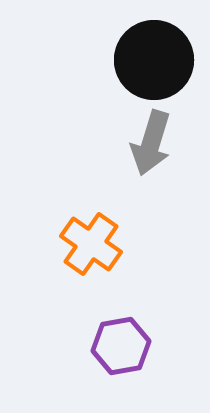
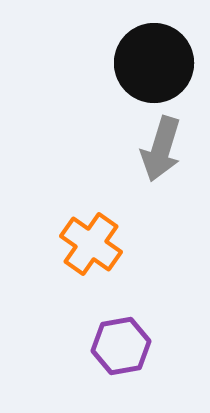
black circle: moved 3 px down
gray arrow: moved 10 px right, 6 px down
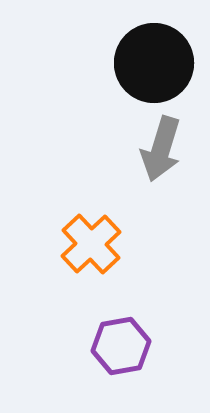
orange cross: rotated 12 degrees clockwise
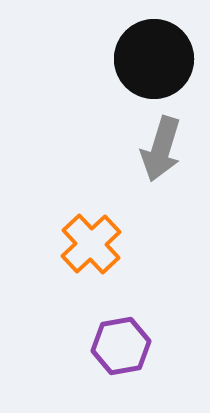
black circle: moved 4 px up
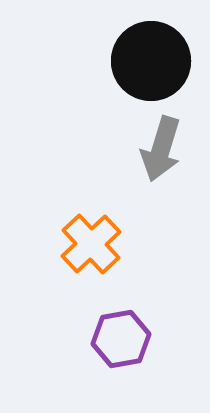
black circle: moved 3 px left, 2 px down
purple hexagon: moved 7 px up
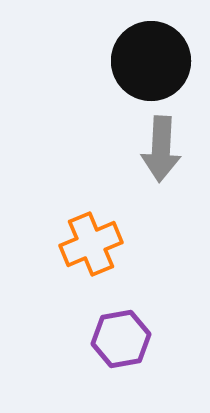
gray arrow: rotated 14 degrees counterclockwise
orange cross: rotated 20 degrees clockwise
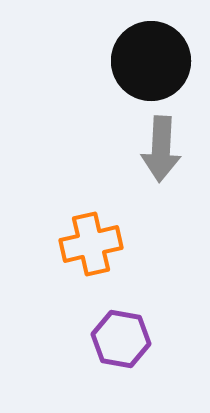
orange cross: rotated 10 degrees clockwise
purple hexagon: rotated 20 degrees clockwise
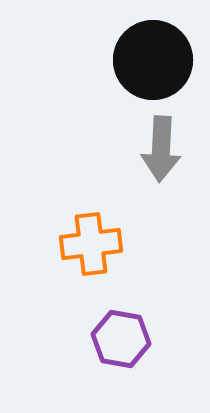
black circle: moved 2 px right, 1 px up
orange cross: rotated 6 degrees clockwise
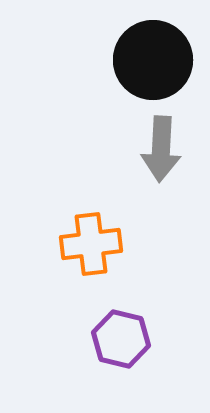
purple hexagon: rotated 4 degrees clockwise
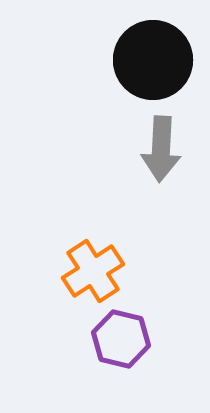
orange cross: moved 2 px right, 27 px down; rotated 26 degrees counterclockwise
